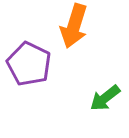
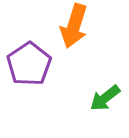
purple pentagon: rotated 12 degrees clockwise
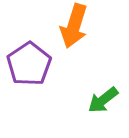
green arrow: moved 2 px left, 2 px down
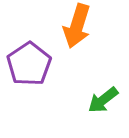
orange arrow: moved 3 px right
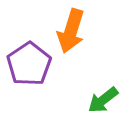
orange arrow: moved 6 px left, 5 px down
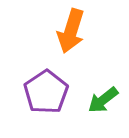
purple pentagon: moved 17 px right, 28 px down
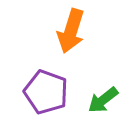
purple pentagon: rotated 18 degrees counterclockwise
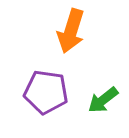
purple pentagon: rotated 12 degrees counterclockwise
